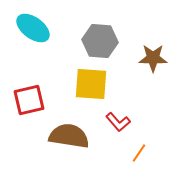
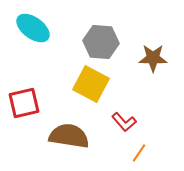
gray hexagon: moved 1 px right, 1 px down
yellow square: rotated 24 degrees clockwise
red square: moved 5 px left, 3 px down
red L-shape: moved 6 px right
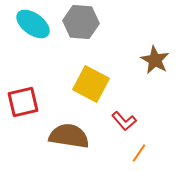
cyan ellipse: moved 4 px up
gray hexagon: moved 20 px left, 20 px up
brown star: moved 2 px right, 2 px down; rotated 28 degrees clockwise
red square: moved 1 px left, 1 px up
red L-shape: moved 1 px up
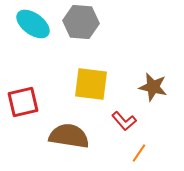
brown star: moved 2 px left, 27 px down; rotated 16 degrees counterclockwise
yellow square: rotated 21 degrees counterclockwise
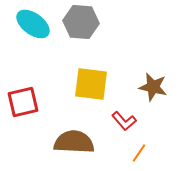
brown semicircle: moved 5 px right, 6 px down; rotated 6 degrees counterclockwise
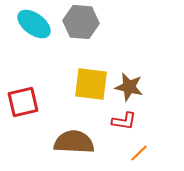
cyan ellipse: moved 1 px right
brown star: moved 24 px left
red L-shape: rotated 40 degrees counterclockwise
orange line: rotated 12 degrees clockwise
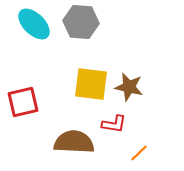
cyan ellipse: rotated 8 degrees clockwise
red L-shape: moved 10 px left, 3 px down
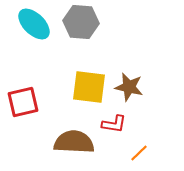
yellow square: moved 2 px left, 3 px down
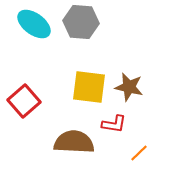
cyan ellipse: rotated 8 degrees counterclockwise
red square: moved 1 px right, 1 px up; rotated 28 degrees counterclockwise
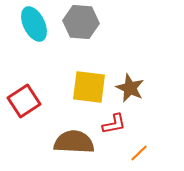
cyan ellipse: rotated 28 degrees clockwise
brown star: moved 1 px right, 1 px down; rotated 12 degrees clockwise
red square: rotated 8 degrees clockwise
red L-shape: rotated 20 degrees counterclockwise
